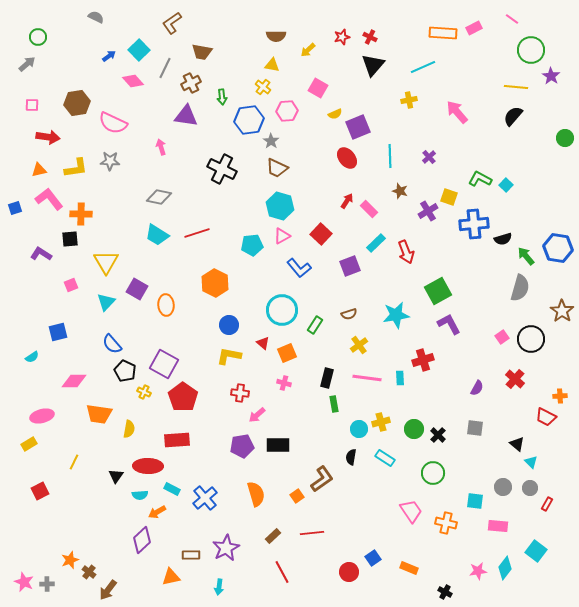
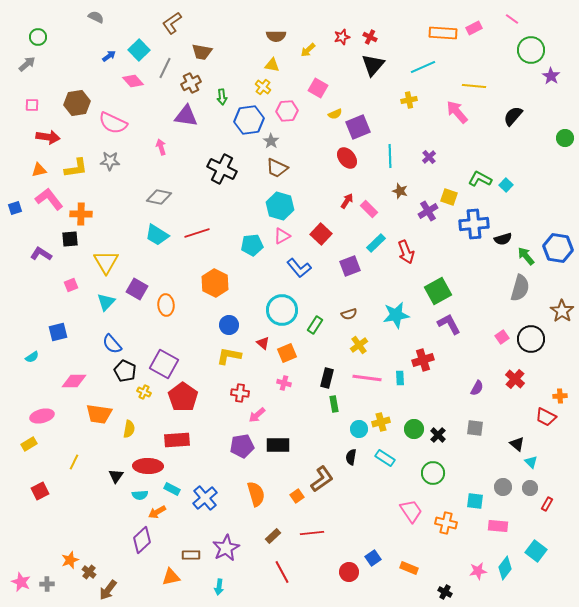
yellow line at (516, 87): moved 42 px left, 1 px up
pink star at (24, 582): moved 3 px left
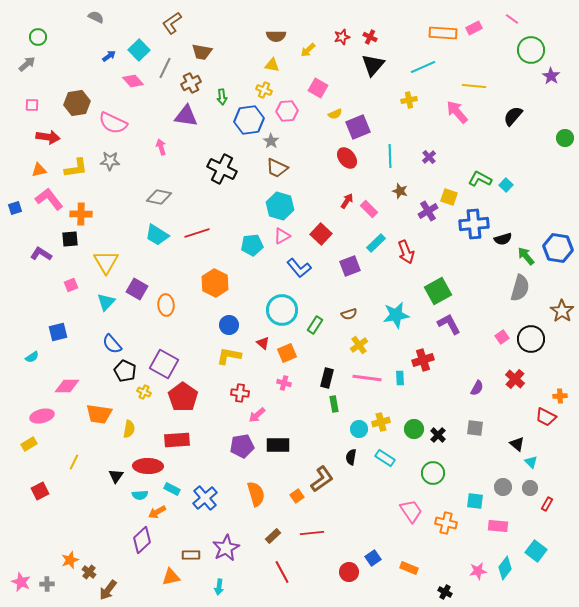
yellow cross at (263, 87): moved 1 px right, 3 px down; rotated 14 degrees counterclockwise
pink diamond at (74, 381): moved 7 px left, 5 px down
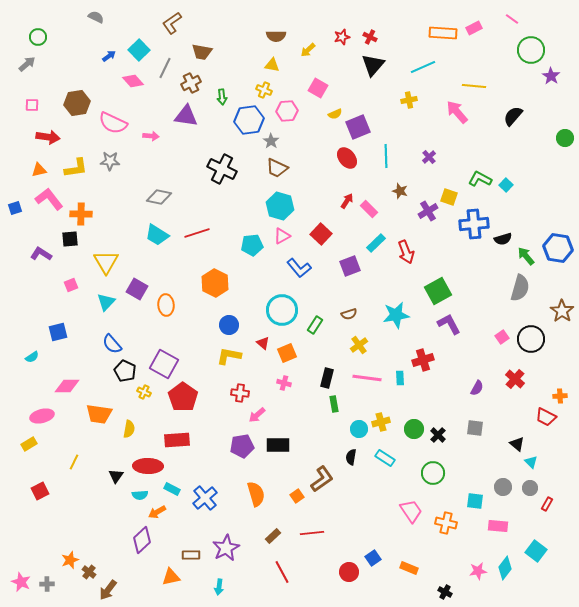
pink arrow at (161, 147): moved 10 px left, 11 px up; rotated 112 degrees clockwise
cyan line at (390, 156): moved 4 px left
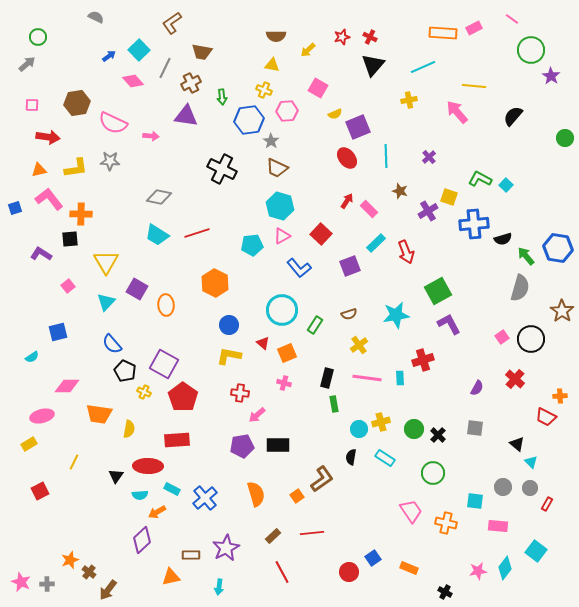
pink square at (71, 285): moved 3 px left, 1 px down; rotated 16 degrees counterclockwise
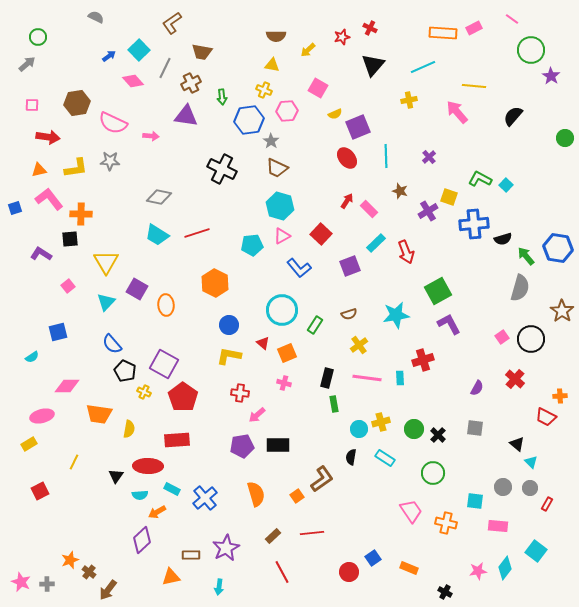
red cross at (370, 37): moved 9 px up
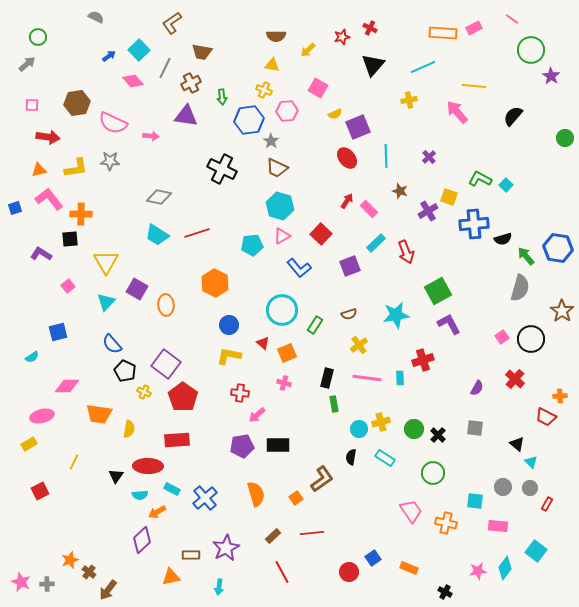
purple square at (164, 364): moved 2 px right; rotated 8 degrees clockwise
orange square at (297, 496): moved 1 px left, 2 px down
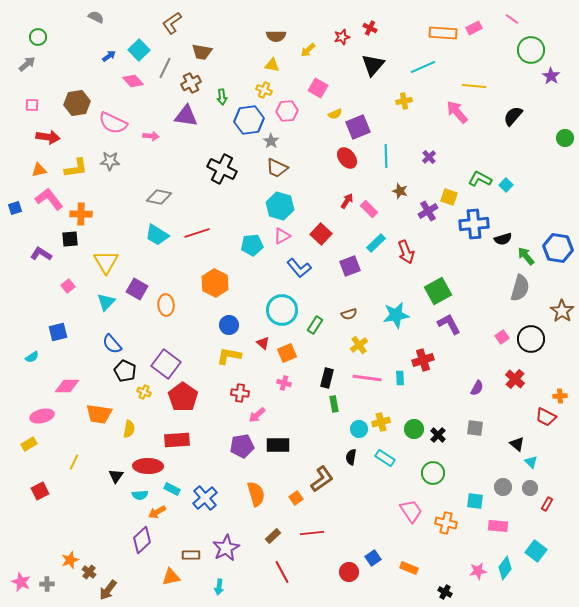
yellow cross at (409, 100): moved 5 px left, 1 px down
